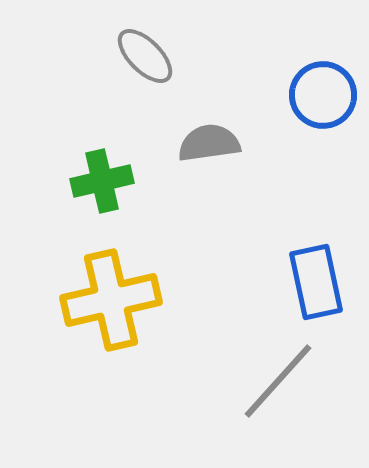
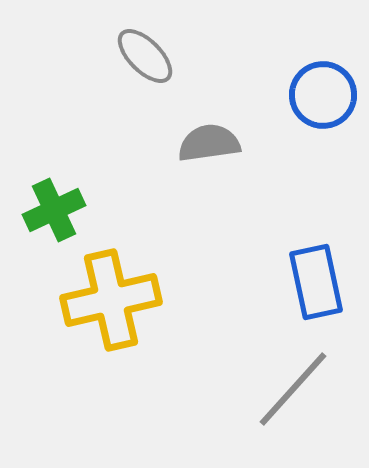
green cross: moved 48 px left, 29 px down; rotated 12 degrees counterclockwise
gray line: moved 15 px right, 8 px down
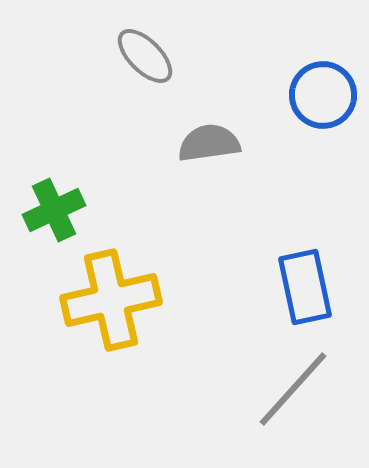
blue rectangle: moved 11 px left, 5 px down
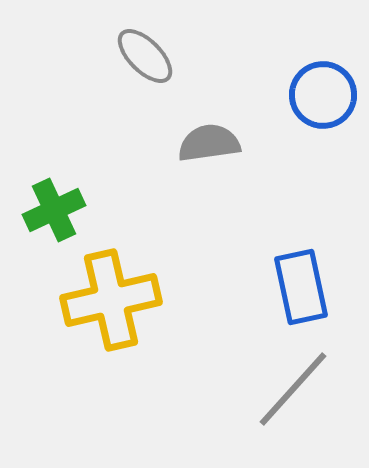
blue rectangle: moved 4 px left
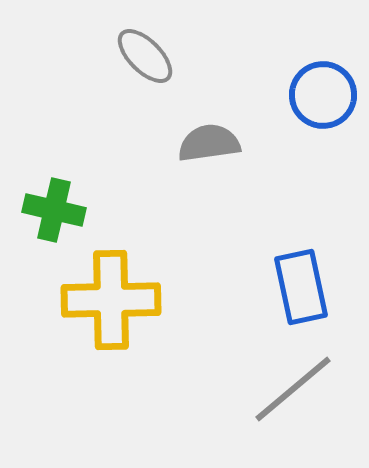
green cross: rotated 38 degrees clockwise
yellow cross: rotated 12 degrees clockwise
gray line: rotated 8 degrees clockwise
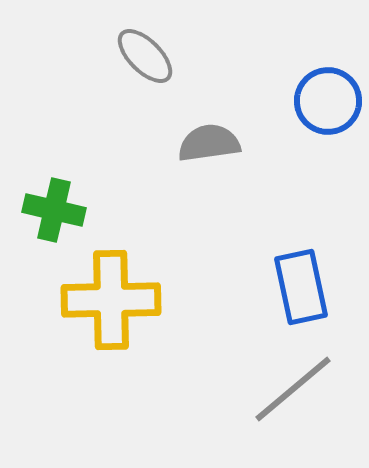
blue circle: moved 5 px right, 6 px down
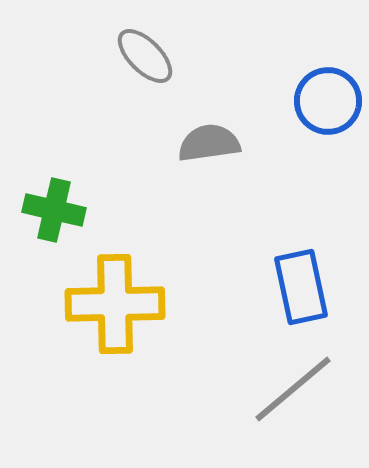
yellow cross: moved 4 px right, 4 px down
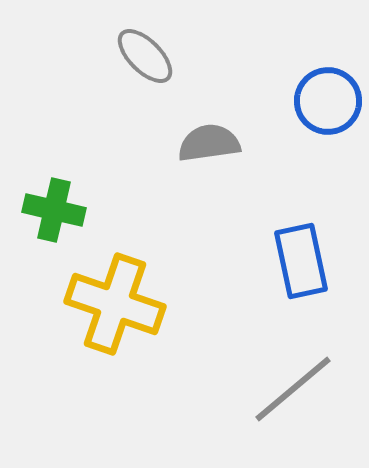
blue rectangle: moved 26 px up
yellow cross: rotated 20 degrees clockwise
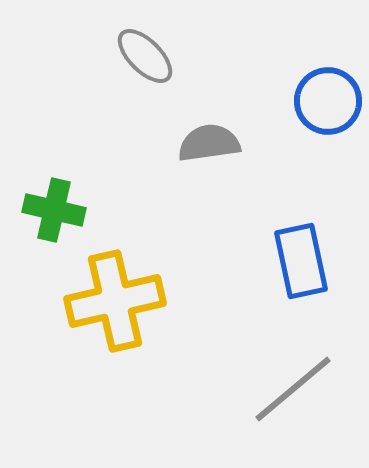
yellow cross: moved 3 px up; rotated 32 degrees counterclockwise
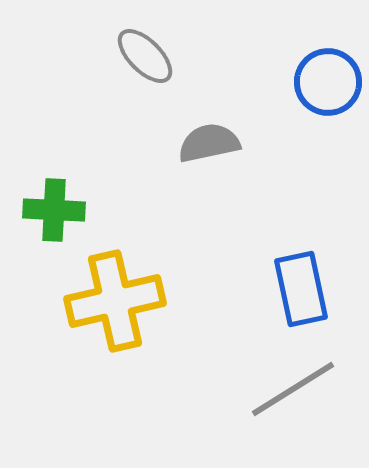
blue circle: moved 19 px up
gray semicircle: rotated 4 degrees counterclockwise
green cross: rotated 10 degrees counterclockwise
blue rectangle: moved 28 px down
gray line: rotated 8 degrees clockwise
